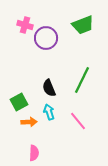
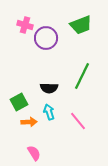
green trapezoid: moved 2 px left
green line: moved 4 px up
black semicircle: rotated 66 degrees counterclockwise
pink semicircle: rotated 35 degrees counterclockwise
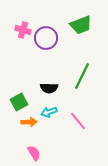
pink cross: moved 2 px left, 5 px down
cyan arrow: rotated 91 degrees counterclockwise
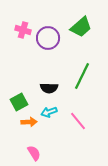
green trapezoid: moved 2 px down; rotated 20 degrees counterclockwise
purple circle: moved 2 px right
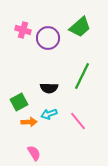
green trapezoid: moved 1 px left
cyan arrow: moved 2 px down
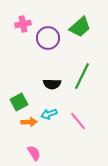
pink cross: moved 6 px up; rotated 28 degrees counterclockwise
black semicircle: moved 3 px right, 4 px up
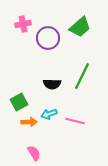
pink line: moved 3 px left; rotated 36 degrees counterclockwise
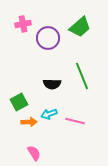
green line: rotated 48 degrees counterclockwise
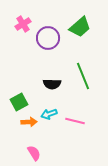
pink cross: rotated 21 degrees counterclockwise
green line: moved 1 px right
